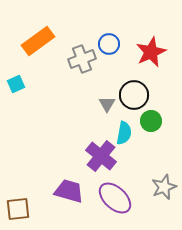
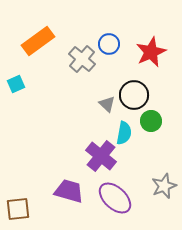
gray cross: rotated 28 degrees counterclockwise
gray triangle: rotated 18 degrees counterclockwise
gray star: moved 1 px up
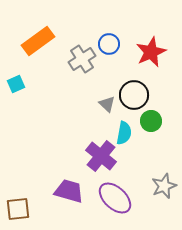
gray cross: rotated 16 degrees clockwise
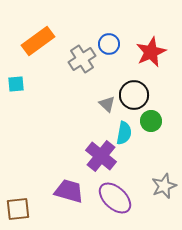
cyan square: rotated 18 degrees clockwise
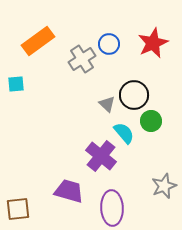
red star: moved 2 px right, 9 px up
cyan semicircle: rotated 50 degrees counterclockwise
purple ellipse: moved 3 px left, 10 px down; rotated 44 degrees clockwise
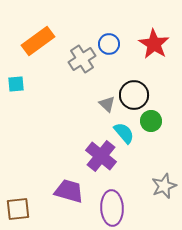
red star: moved 1 px right, 1 px down; rotated 16 degrees counterclockwise
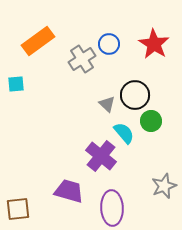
black circle: moved 1 px right
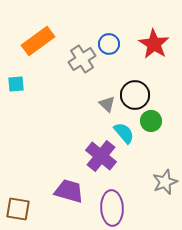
gray star: moved 1 px right, 4 px up
brown square: rotated 15 degrees clockwise
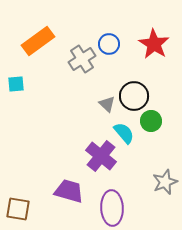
black circle: moved 1 px left, 1 px down
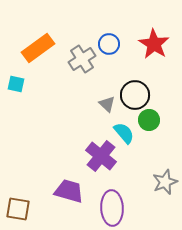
orange rectangle: moved 7 px down
cyan square: rotated 18 degrees clockwise
black circle: moved 1 px right, 1 px up
green circle: moved 2 px left, 1 px up
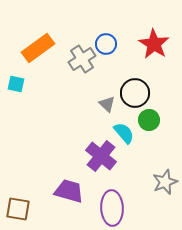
blue circle: moved 3 px left
black circle: moved 2 px up
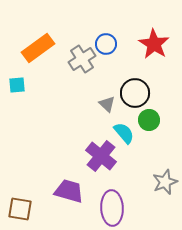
cyan square: moved 1 px right, 1 px down; rotated 18 degrees counterclockwise
brown square: moved 2 px right
